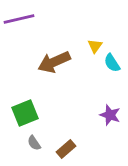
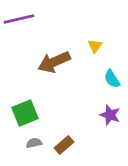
cyan semicircle: moved 16 px down
gray semicircle: rotated 112 degrees clockwise
brown rectangle: moved 2 px left, 4 px up
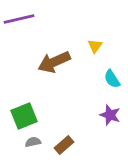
green square: moved 1 px left, 3 px down
gray semicircle: moved 1 px left, 1 px up
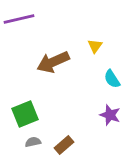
brown arrow: moved 1 px left
green square: moved 1 px right, 2 px up
